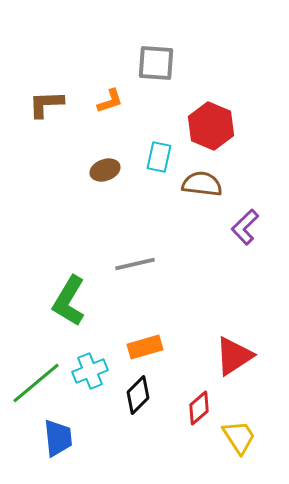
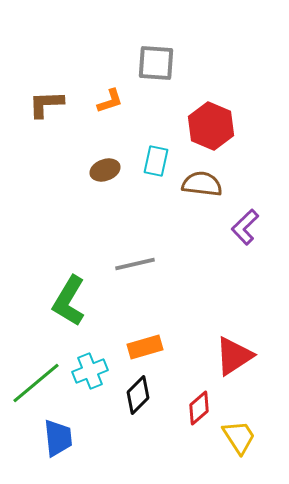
cyan rectangle: moved 3 px left, 4 px down
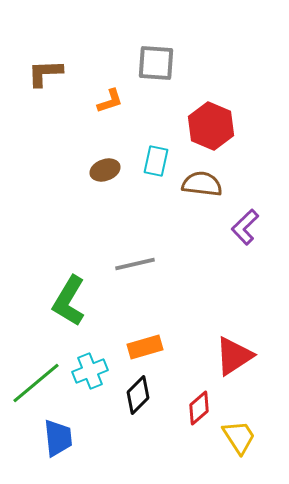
brown L-shape: moved 1 px left, 31 px up
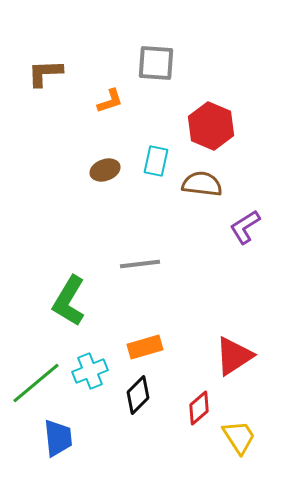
purple L-shape: rotated 12 degrees clockwise
gray line: moved 5 px right; rotated 6 degrees clockwise
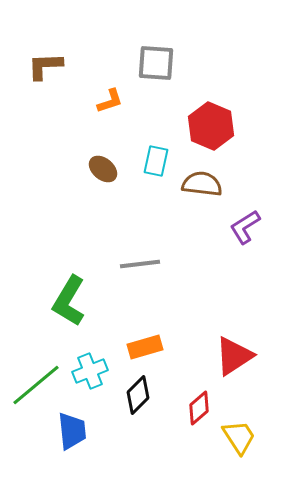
brown L-shape: moved 7 px up
brown ellipse: moved 2 px left, 1 px up; rotated 60 degrees clockwise
green line: moved 2 px down
blue trapezoid: moved 14 px right, 7 px up
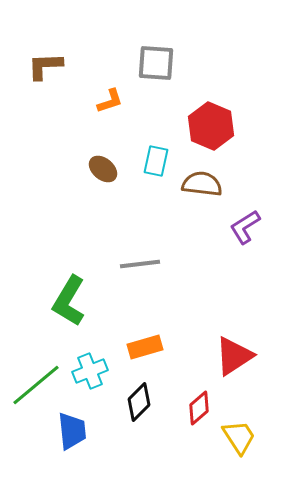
black diamond: moved 1 px right, 7 px down
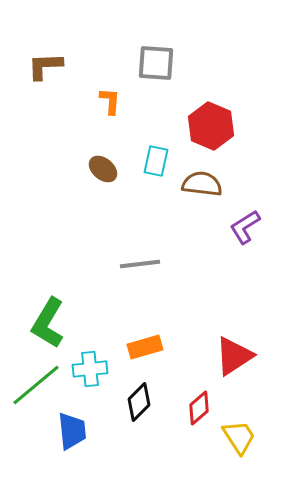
orange L-shape: rotated 68 degrees counterclockwise
green L-shape: moved 21 px left, 22 px down
cyan cross: moved 2 px up; rotated 16 degrees clockwise
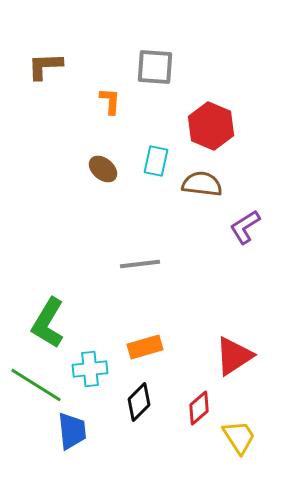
gray square: moved 1 px left, 4 px down
green line: rotated 72 degrees clockwise
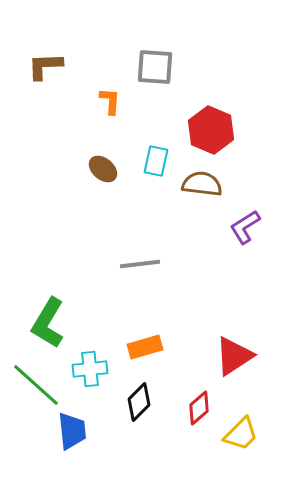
red hexagon: moved 4 px down
green line: rotated 10 degrees clockwise
yellow trapezoid: moved 2 px right, 3 px up; rotated 78 degrees clockwise
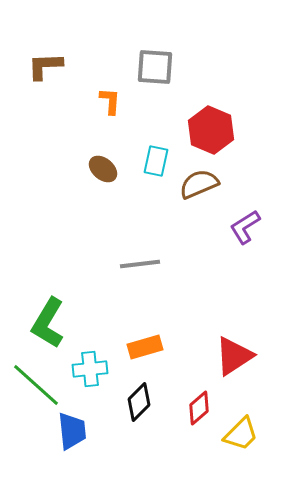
brown semicircle: moved 3 px left; rotated 30 degrees counterclockwise
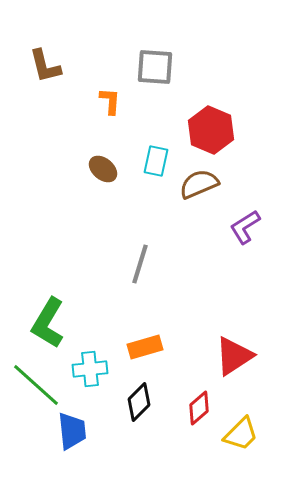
brown L-shape: rotated 102 degrees counterclockwise
gray line: rotated 66 degrees counterclockwise
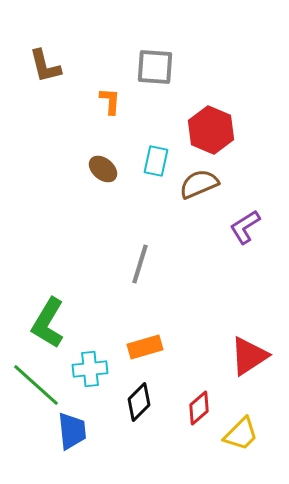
red triangle: moved 15 px right
